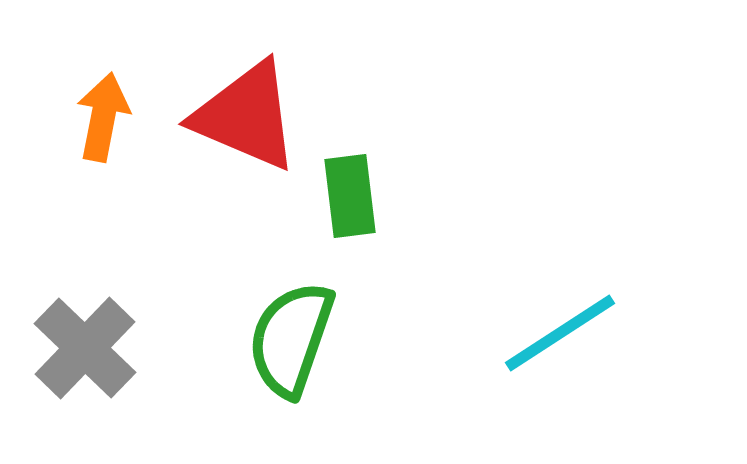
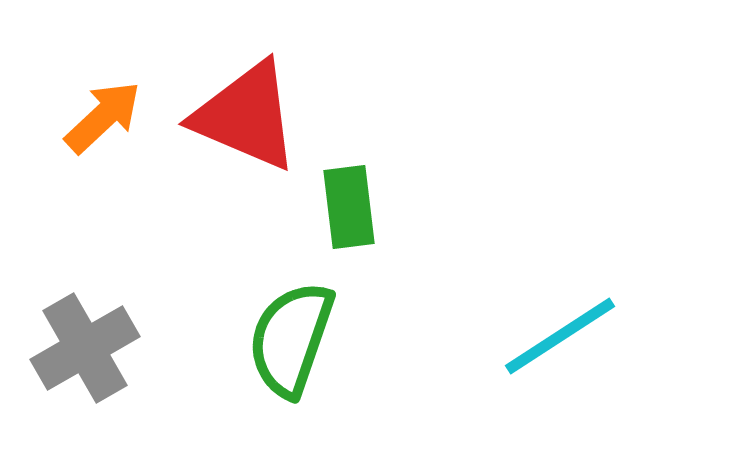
orange arrow: rotated 36 degrees clockwise
green rectangle: moved 1 px left, 11 px down
cyan line: moved 3 px down
gray cross: rotated 16 degrees clockwise
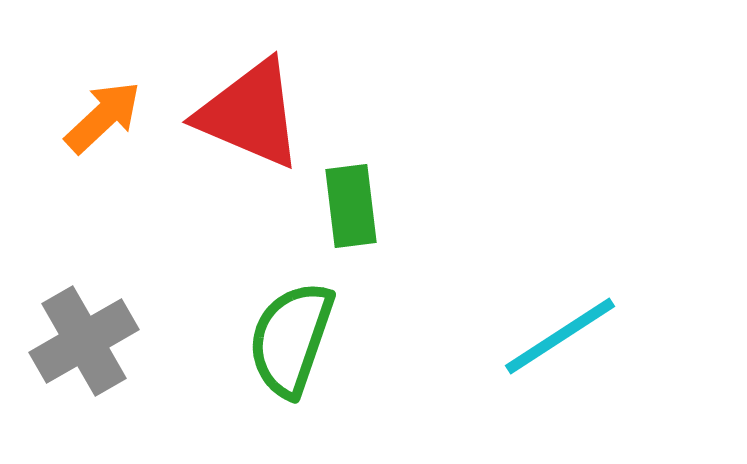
red triangle: moved 4 px right, 2 px up
green rectangle: moved 2 px right, 1 px up
gray cross: moved 1 px left, 7 px up
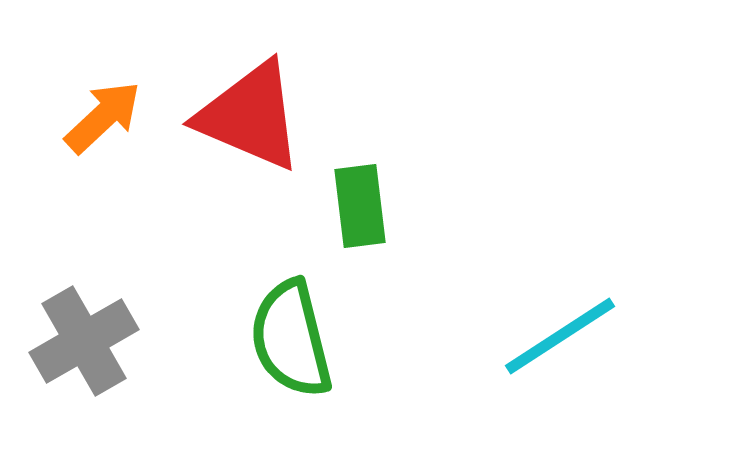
red triangle: moved 2 px down
green rectangle: moved 9 px right
green semicircle: rotated 33 degrees counterclockwise
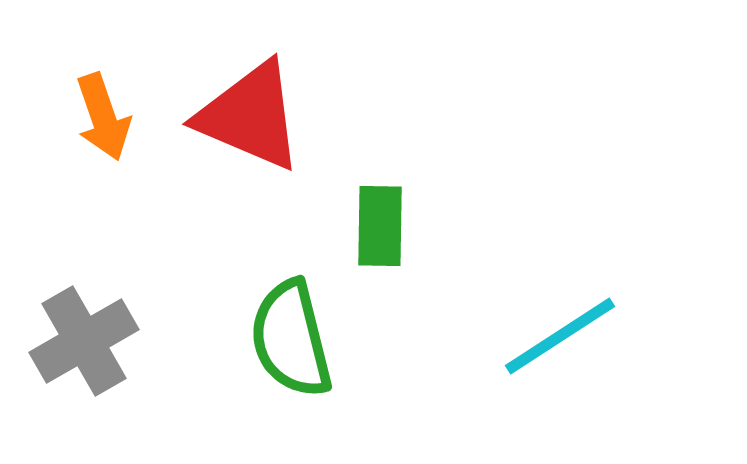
orange arrow: rotated 114 degrees clockwise
green rectangle: moved 20 px right, 20 px down; rotated 8 degrees clockwise
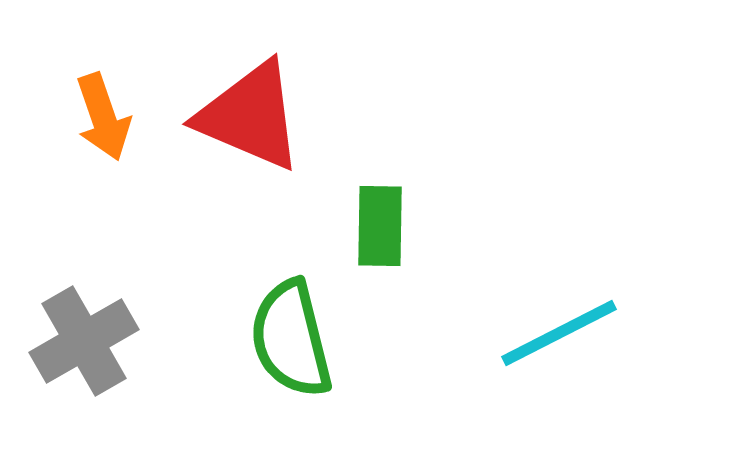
cyan line: moved 1 px left, 3 px up; rotated 6 degrees clockwise
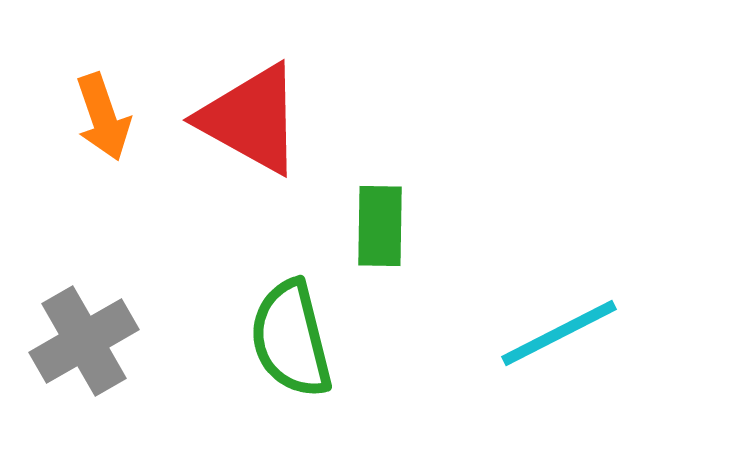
red triangle: moved 1 px right, 3 px down; rotated 6 degrees clockwise
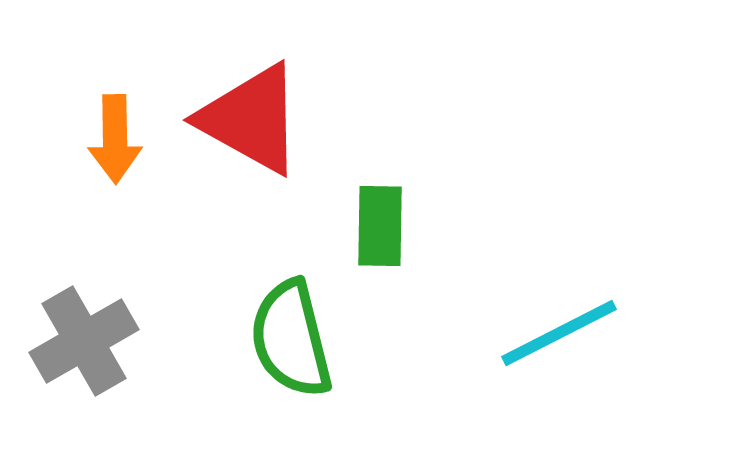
orange arrow: moved 12 px right, 22 px down; rotated 18 degrees clockwise
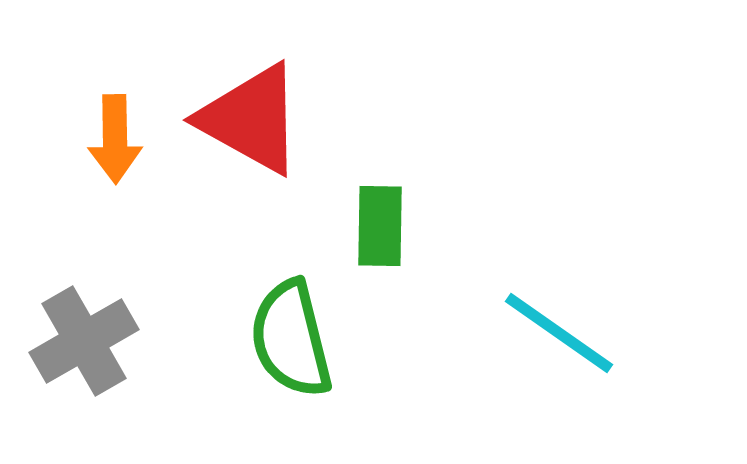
cyan line: rotated 62 degrees clockwise
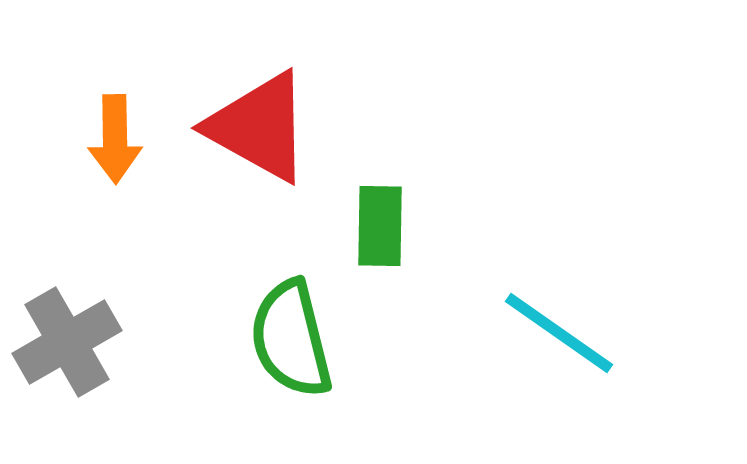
red triangle: moved 8 px right, 8 px down
gray cross: moved 17 px left, 1 px down
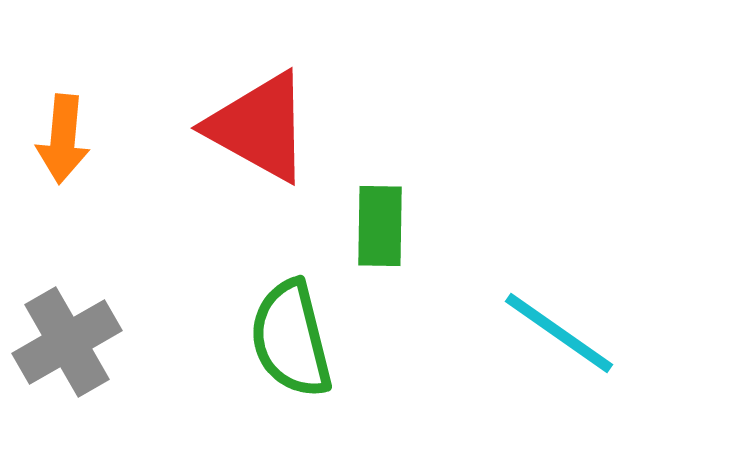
orange arrow: moved 52 px left; rotated 6 degrees clockwise
